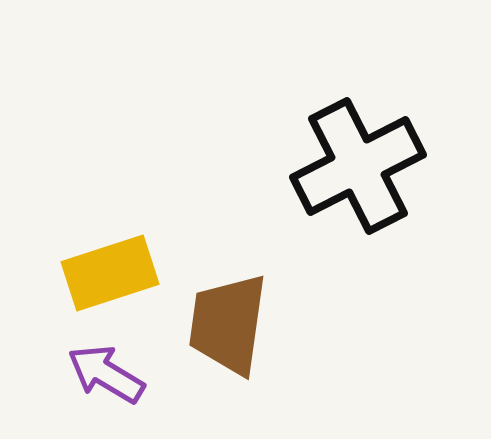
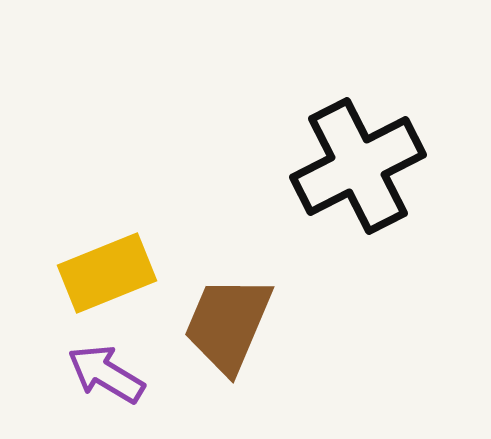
yellow rectangle: moved 3 px left; rotated 4 degrees counterclockwise
brown trapezoid: rotated 15 degrees clockwise
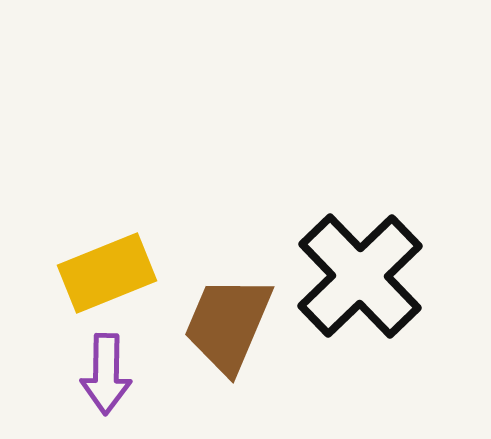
black cross: moved 2 px right, 110 px down; rotated 17 degrees counterclockwise
purple arrow: rotated 120 degrees counterclockwise
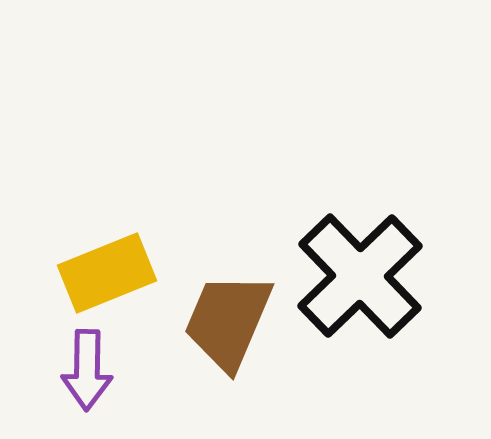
brown trapezoid: moved 3 px up
purple arrow: moved 19 px left, 4 px up
